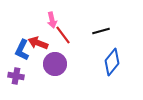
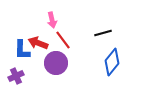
black line: moved 2 px right, 2 px down
red line: moved 5 px down
blue L-shape: rotated 25 degrees counterclockwise
purple circle: moved 1 px right, 1 px up
purple cross: rotated 35 degrees counterclockwise
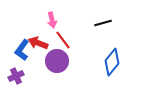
black line: moved 10 px up
blue L-shape: rotated 35 degrees clockwise
purple circle: moved 1 px right, 2 px up
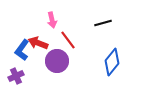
red line: moved 5 px right
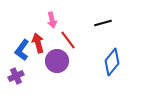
red arrow: rotated 54 degrees clockwise
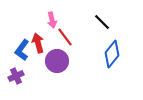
black line: moved 1 px left, 1 px up; rotated 60 degrees clockwise
red line: moved 3 px left, 3 px up
blue diamond: moved 8 px up
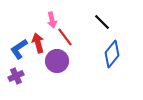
blue L-shape: moved 3 px left, 1 px up; rotated 20 degrees clockwise
